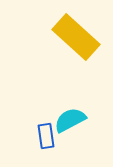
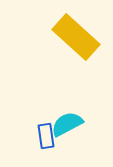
cyan semicircle: moved 3 px left, 4 px down
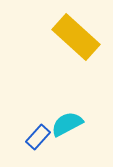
blue rectangle: moved 8 px left, 1 px down; rotated 50 degrees clockwise
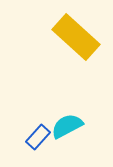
cyan semicircle: moved 2 px down
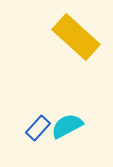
blue rectangle: moved 9 px up
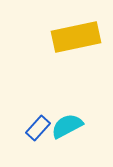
yellow rectangle: rotated 54 degrees counterclockwise
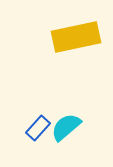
cyan semicircle: moved 1 px left, 1 px down; rotated 12 degrees counterclockwise
